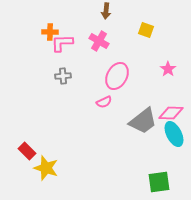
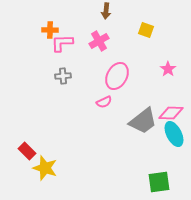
orange cross: moved 2 px up
pink cross: rotated 30 degrees clockwise
yellow star: moved 1 px left
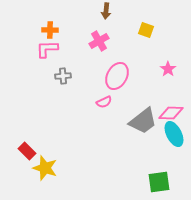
pink L-shape: moved 15 px left, 6 px down
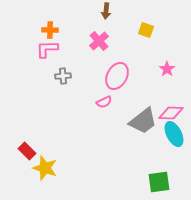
pink cross: rotated 12 degrees counterclockwise
pink star: moved 1 px left
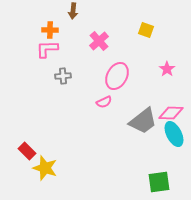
brown arrow: moved 33 px left
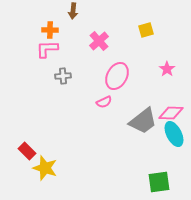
yellow square: rotated 35 degrees counterclockwise
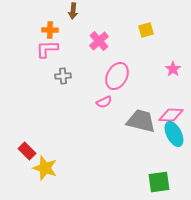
pink star: moved 6 px right
pink diamond: moved 2 px down
gray trapezoid: moved 2 px left; rotated 128 degrees counterclockwise
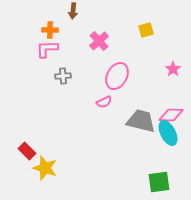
cyan ellipse: moved 6 px left, 1 px up
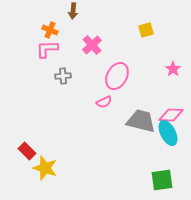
orange cross: rotated 21 degrees clockwise
pink cross: moved 7 px left, 4 px down
green square: moved 3 px right, 2 px up
